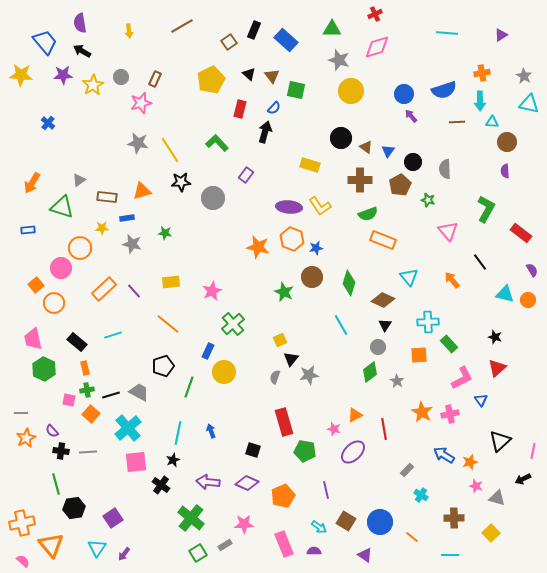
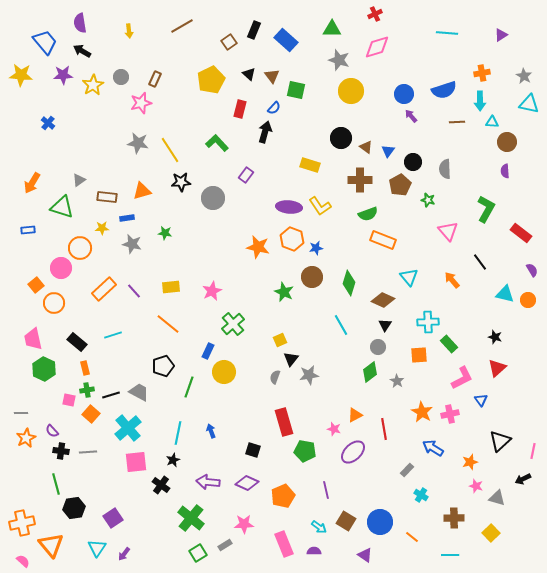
yellow rectangle at (171, 282): moved 5 px down
blue arrow at (444, 455): moved 11 px left, 7 px up
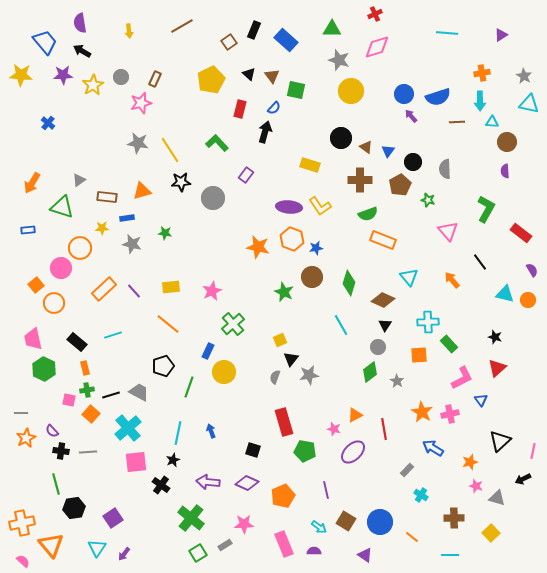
blue semicircle at (444, 90): moved 6 px left, 7 px down
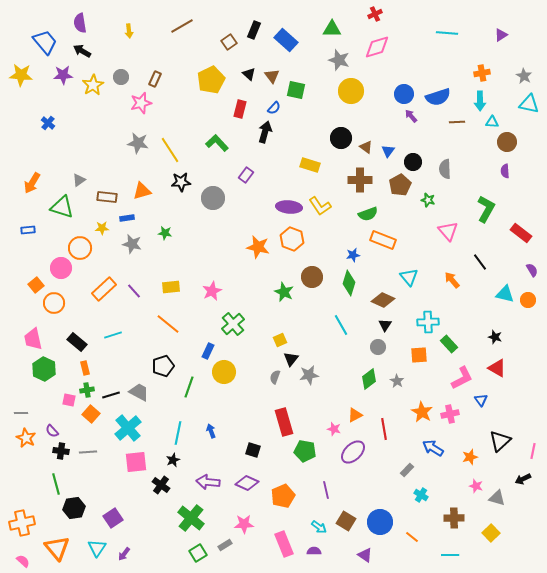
blue star at (316, 248): moved 37 px right, 7 px down
red triangle at (497, 368): rotated 48 degrees counterclockwise
green diamond at (370, 372): moved 1 px left, 7 px down
orange star at (26, 438): rotated 18 degrees counterclockwise
orange star at (470, 462): moved 5 px up
orange triangle at (51, 545): moved 6 px right, 3 px down
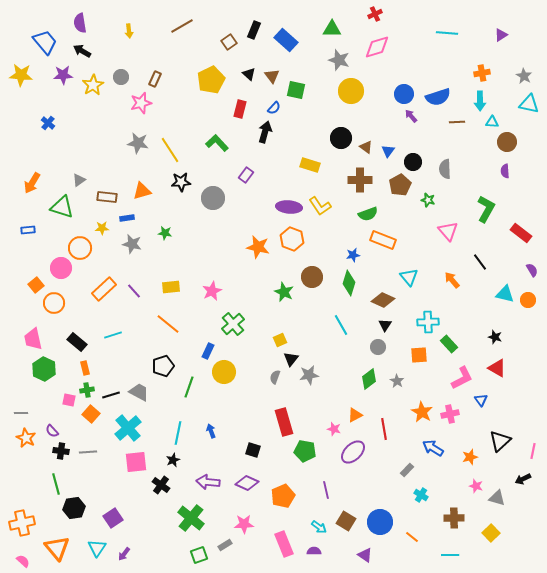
green square at (198, 553): moved 1 px right, 2 px down; rotated 12 degrees clockwise
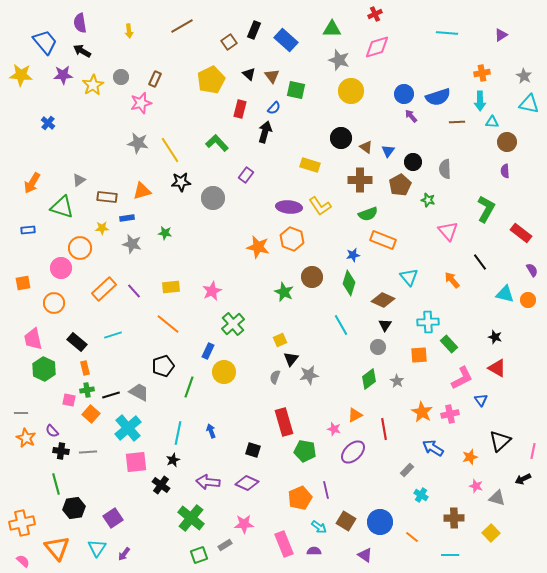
orange square at (36, 285): moved 13 px left, 2 px up; rotated 28 degrees clockwise
orange pentagon at (283, 496): moved 17 px right, 2 px down
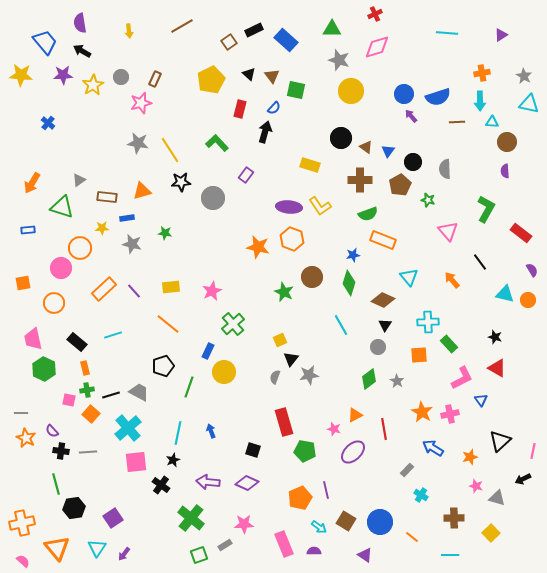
black rectangle at (254, 30): rotated 42 degrees clockwise
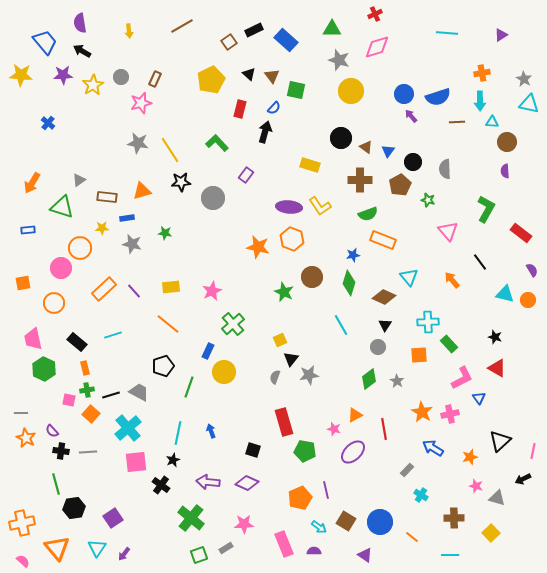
gray star at (524, 76): moved 3 px down
brown diamond at (383, 300): moved 1 px right, 3 px up
blue triangle at (481, 400): moved 2 px left, 2 px up
gray rectangle at (225, 545): moved 1 px right, 3 px down
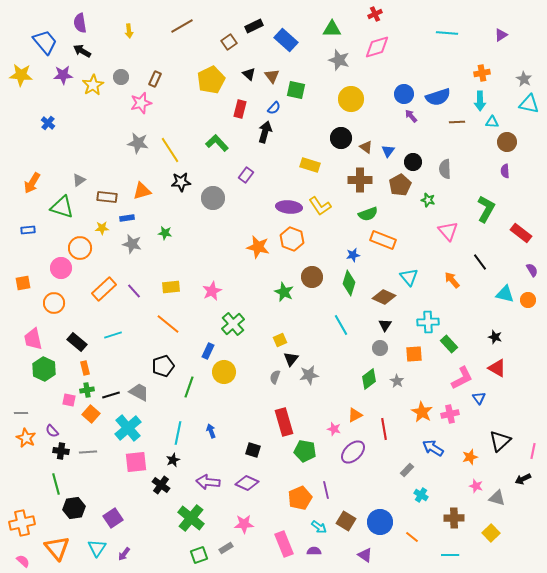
black rectangle at (254, 30): moved 4 px up
yellow circle at (351, 91): moved 8 px down
gray circle at (378, 347): moved 2 px right, 1 px down
orange square at (419, 355): moved 5 px left, 1 px up
